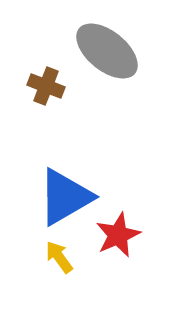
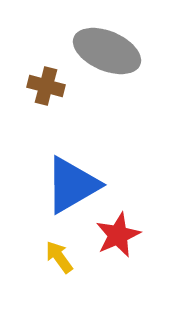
gray ellipse: rotated 16 degrees counterclockwise
brown cross: rotated 6 degrees counterclockwise
blue triangle: moved 7 px right, 12 px up
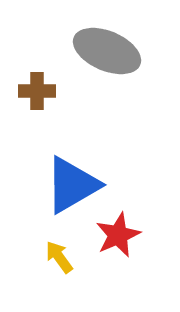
brown cross: moved 9 px left, 5 px down; rotated 15 degrees counterclockwise
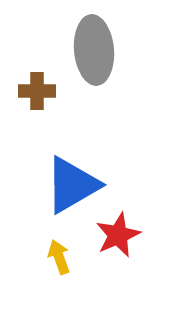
gray ellipse: moved 13 px left, 1 px up; rotated 62 degrees clockwise
yellow arrow: rotated 16 degrees clockwise
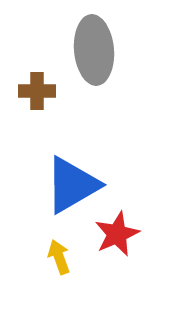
red star: moved 1 px left, 1 px up
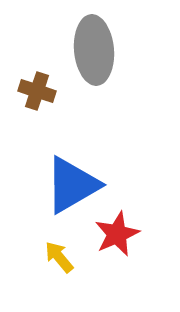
brown cross: rotated 18 degrees clockwise
yellow arrow: rotated 20 degrees counterclockwise
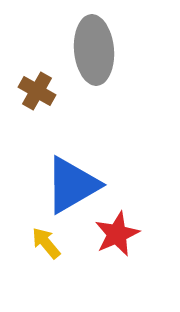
brown cross: rotated 12 degrees clockwise
yellow arrow: moved 13 px left, 14 px up
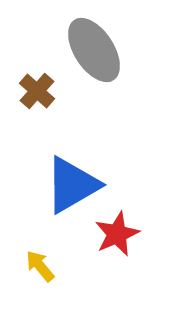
gray ellipse: rotated 28 degrees counterclockwise
brown cross: rotated 12 degrees clockwise
yellow arrow: moved 6 px left, 23 px down
